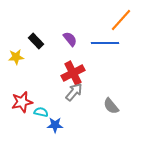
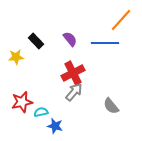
cyan semicircle: rotated 24 degrees counterclockwise
blue star: moved 1 px down; rotated 14 degrees clockwise
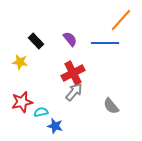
yellow star: moved 4 px right, 5 px down; rotated 14 degrees clockwise
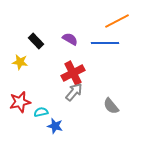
orange line: moved 4 px left, 1 px down; rotated 20 degrees clockwise
purple semicircle: rotated 21 degrees counterclockwise
red star: moved 2 px left
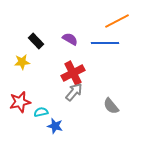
yellow star: moved 2 px right; rotated 14 degrees counterclockwise
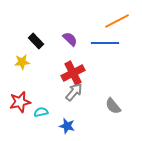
purple semicircle: rotated 14 degrees clockwise
gray semicircle: moved 2 px right
blue star: moved 12 px right
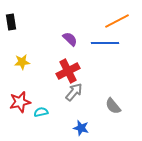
black rectangle: moved 25 px left, 19 px up; rotated 35 degrees clockwise
red cross: moved 5 px left, 2 px up
blue star: moved 14 px right, 2 px down
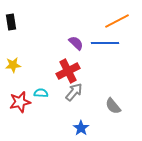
purple semicircle: moved 6 px right, 4 px down
yellow star: moved 9 px left, 3 px down
cyan semicircle: moved 19 px up; rotated 16 degrees clockwise
blue star: rotated 21 degrees clockwise
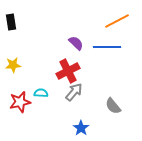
blue line: moved 2 px right, 4 px down
